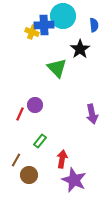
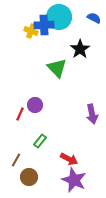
cyan circle: moved 4 px left, 1 px down
blue semicircle: moved 7 px up; rotated 56 degrees counterclockwise
yellow cross: moved 1 px left, 1 px up
red arrow: moved 7 px right; rotated 108 degrees clockwise
brown circle: moved 2 px down
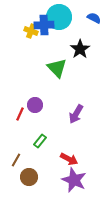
purple arrow: moved 16 px left; rotated 42 degrees clockwise
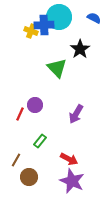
purple star: moved 2 px left, 1 px down
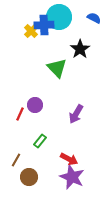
yellow cross: rotated 24 degrees clockwise
purple star: moved 4 px up
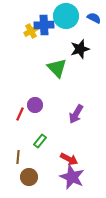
cyan circle: moved 7 px right, 1 px up
yellow cross: rotated 16 degrees clockwise
black star: rotated 18 degrees clockwise
brown line: moved 2 px right, 3 px up; rotated 24 degrees counterclockwise
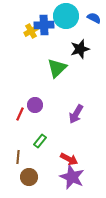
green triangle: rotated 30 degrees clockwise
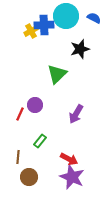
green triangle: moved 6 px down
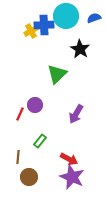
blue semicircle: rotated 48 degrees counterclockwise
black star: rotated 24 degrees counterclockwise
